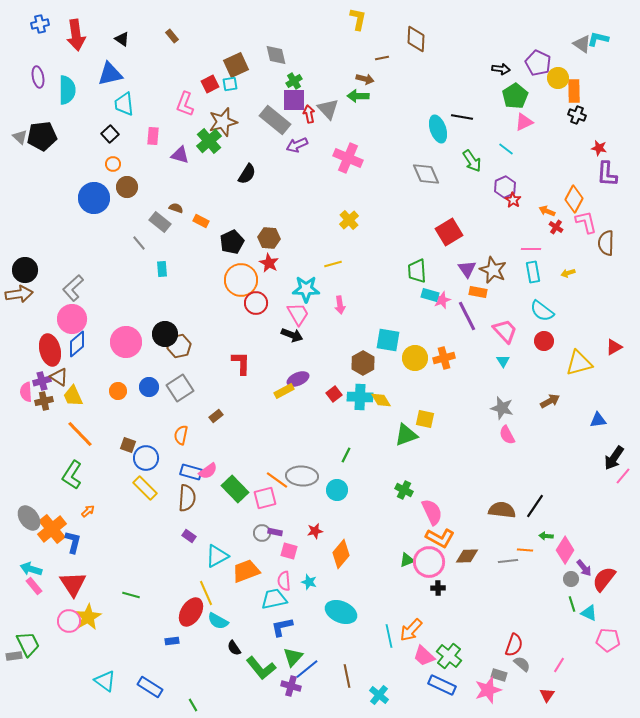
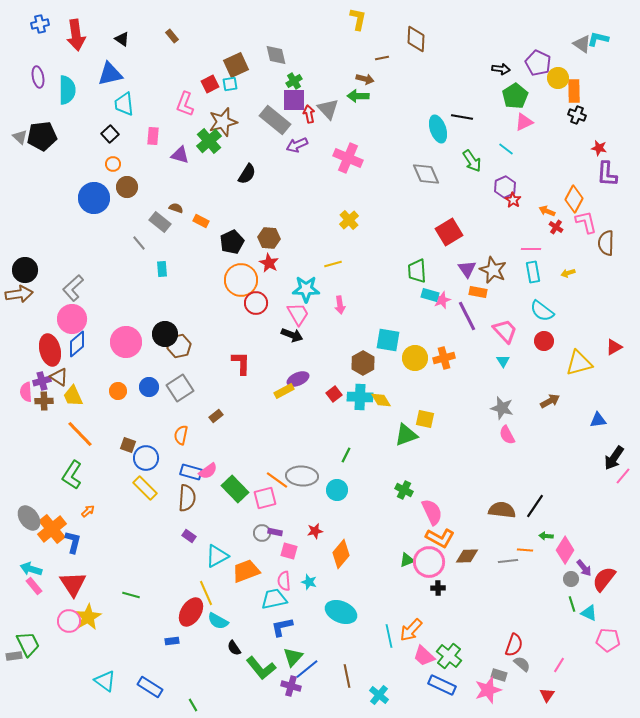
brown cross at (44, 401): rotated 12 degrees clockwise
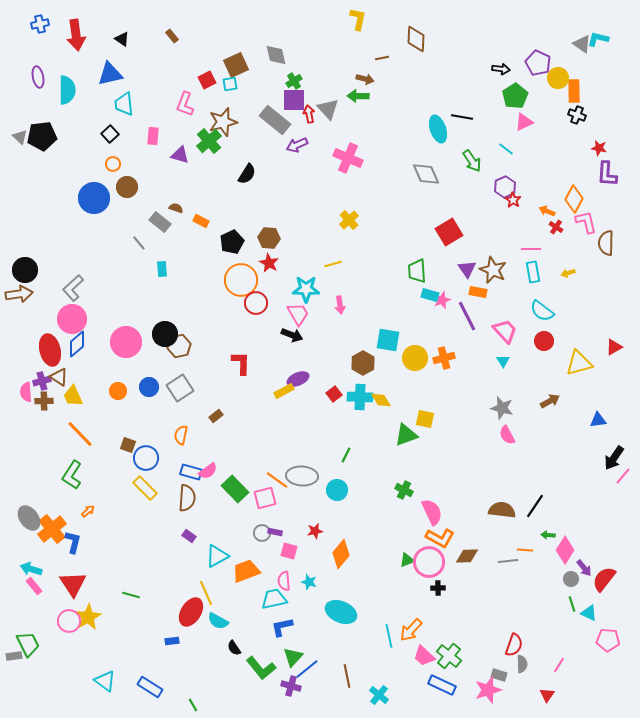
red square at (210, 84): moved 3 px left, 4 px up
green arrow at (546, 536): moved 2 px right, 1 px up
gray semicircle at (522, 664): rotated 48 degrees clockwise
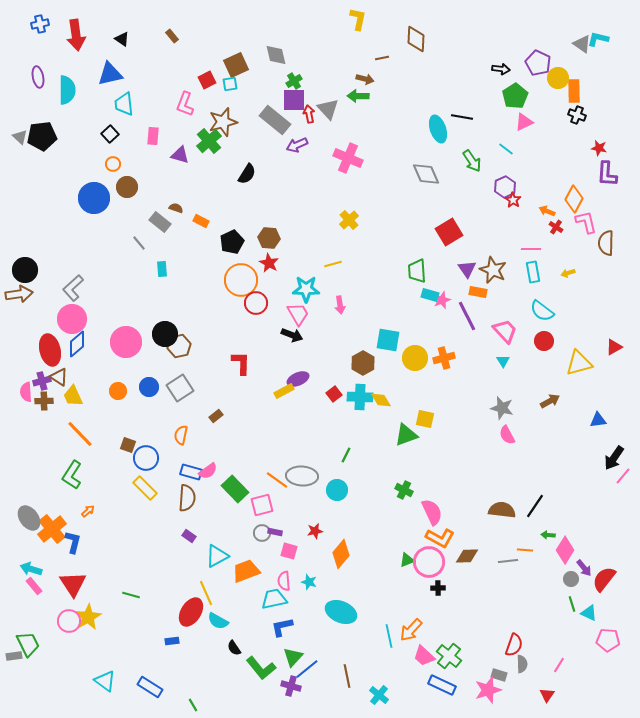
pink square at (265, 498): moved 3 px left, 7 px down
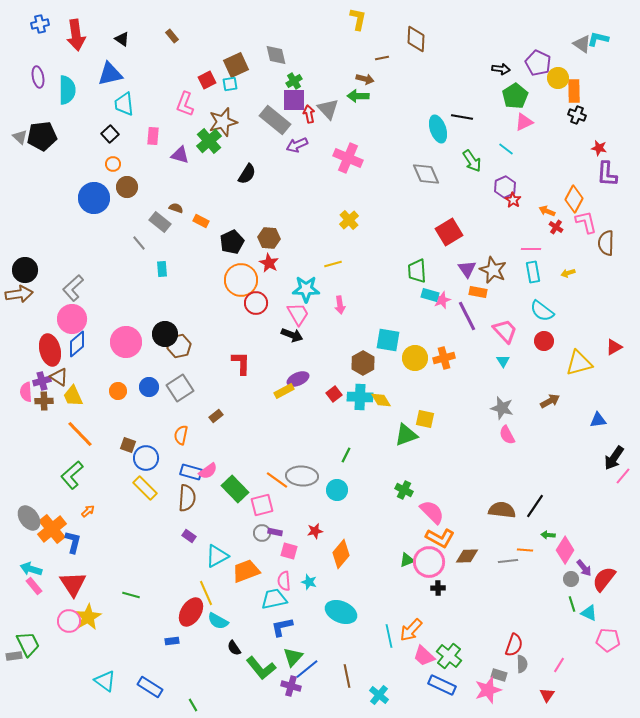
green L-shape at (72, 475): rotated 16 degrees clockwise
pink semicircle at (432, 512): rotated 20 degrees counterclockwise
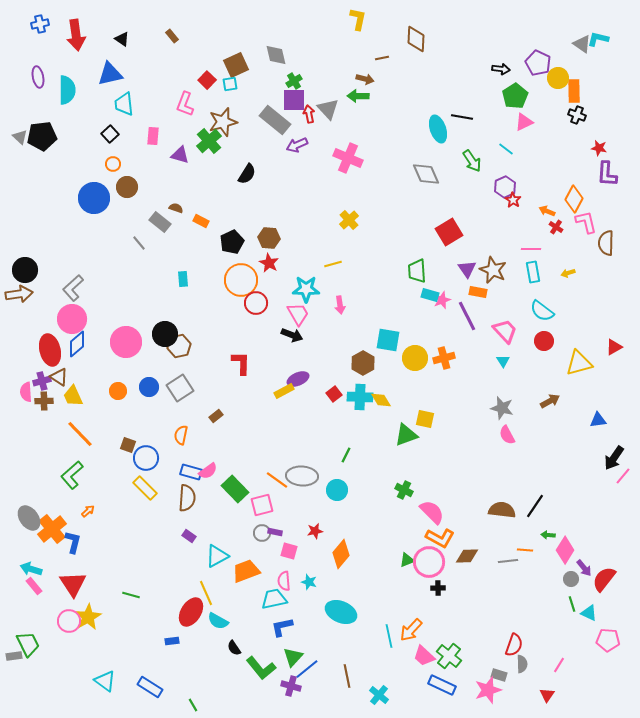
red square at (207, 80): rotated 18 degrees counterclockwise
cyan rectangle at (162, 269): moved 21 px right, 10 px down
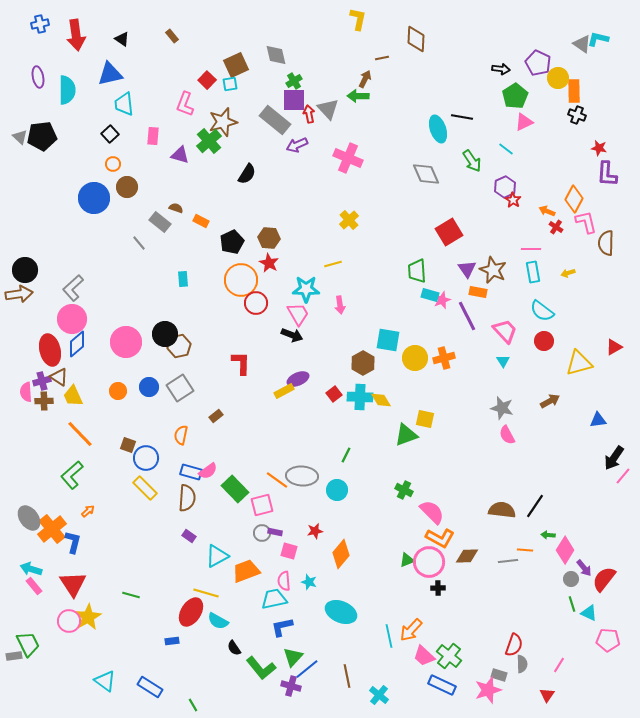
brown arrow at (365, 79): rotated 78 degrees counterclockwise
yellow line at (206, 593): rotated 50 degrees counterclockwise
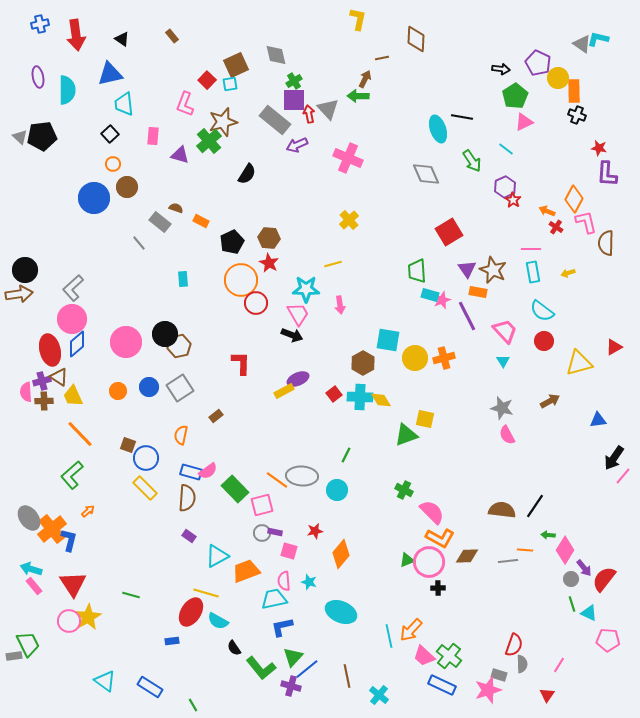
blue L-shape at (73, 542): moved 4 px left, 2 px up
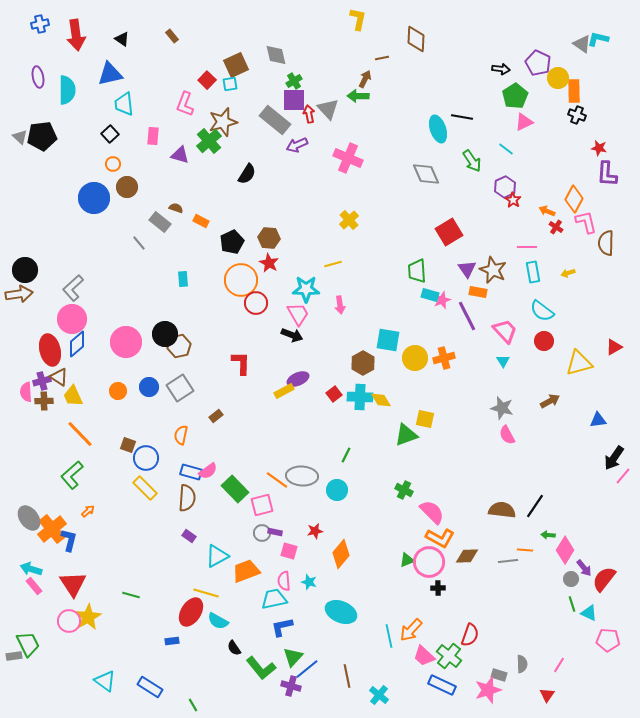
pink line at (531, 249): moved 4 px left, 2 px up
red semicircle at (514, 645): moved 44 px left, 10 px up
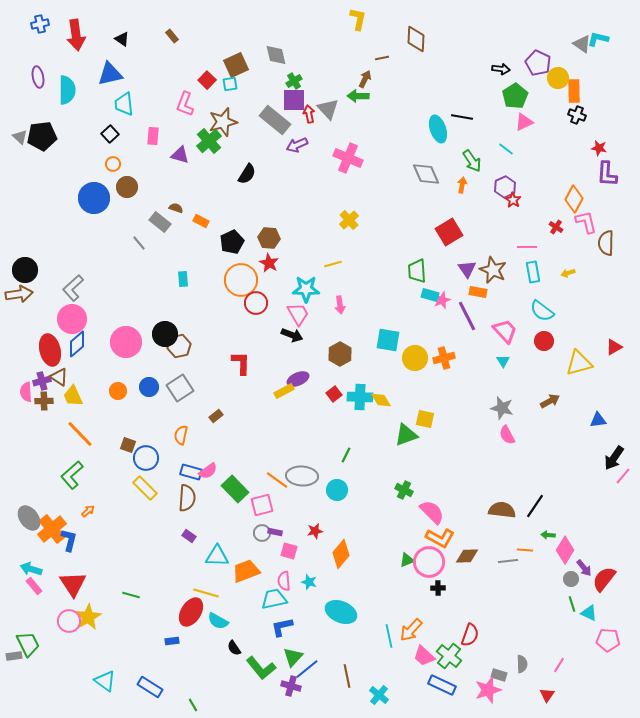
orange arrow at (547, 211): moved 85 px left, 26 px up; rotated 77 degrees clockwise
brown hexagon at (363, 363): moved 23 px left, 9 px up
cyan triangle at (217, 556): rotated 30 degrees clockwise
